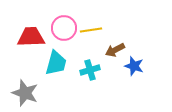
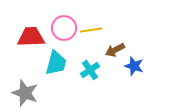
cyan cross: rotated 18 degrees counterclockwise
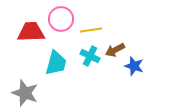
pink circle: moved 3 px left, 9 px up
red trapezoid: moved 5 px up
cyan cross: moved 14 px up; rotated 30 degrees counterclockwise
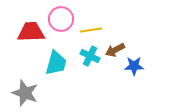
blue star: rotated 18 degrees counterclockwise
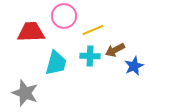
pink circle: moved 3 px right, 3 px up
yellow line: moved 2 px right; rotated 15 degrees counterclockwise
cyan cross: rotated 24 degrees counterclockwise
blue star: rotated 24 degrees counterclockwise
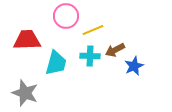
pink circle: moved 2 px right
red trapezoid: moved 4 px left, 8 px down
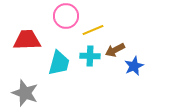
cyan trapezoid: moved 3 px right
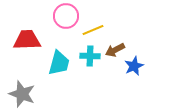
gray star: moved 3 px left, 1 px down
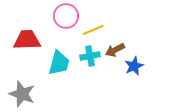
cyan cross: rotated 12 degrees counterclockwise
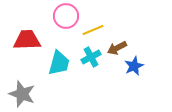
brown arrow: moved 2 px right, 2 px up
cyan cross: moved 1 px right, 1 px down; rotated 18 degrees counterclockwise
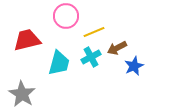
yellow line: moved 1 px right, 2 px down
red trapezoid: rotated 12 degrees counterclockwise
gray star: rotated 12 degrees clockwise
